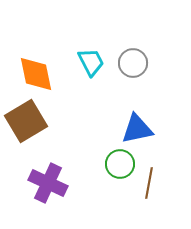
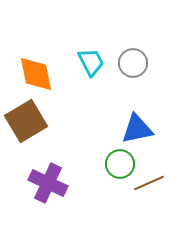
brown line: rotated 56 degrees clockwise
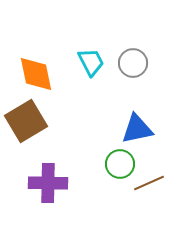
purple cross: rotated 24 degrees counterclockwise
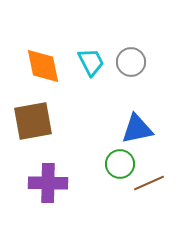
gray circle: moved 2 px left, 1 px up
orange diamond: moved 7 px right, 8 px up
brown square: moved 7 px right; rotated 21 degrees clockwise
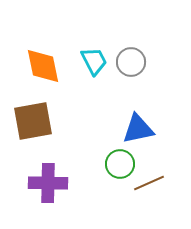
cyan trapezoid: moved 3 px right, 1 px up
blue triangle: moved 1 px right
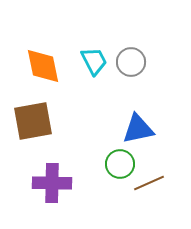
purple cross: moved 4 px right
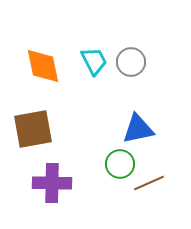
brown square: moved 8 px down
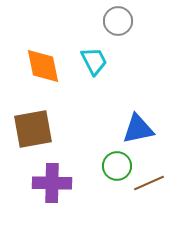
gray circle: moved 13 px left, 41 px up
green circle: moved 3 px left, 2 px down
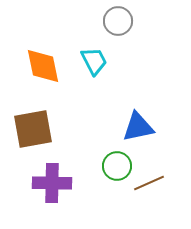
blue triangle: moved 2 px up
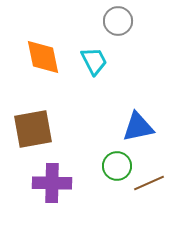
orange diamond: moved 9 px up
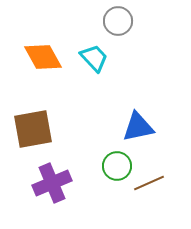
orange diamond: rotated 18 degrees counterclockwise
cyan trapezoid: moved 3 px up; rotated 16 degrees counterclockwise
purple cross: rotated 24 degrees counterclockwise
